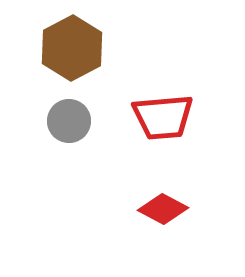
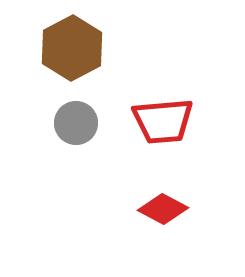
red trapezoid: moved 4 px down
gray circle: moved 7 px right, 2 px down
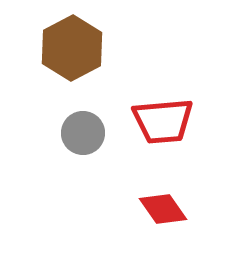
gray circle: moved 7 px right, 10 px down
red diamond: rotated 27 degrees clockwise
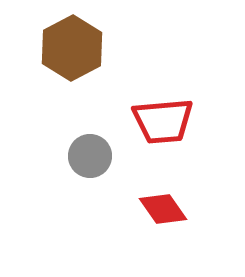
gray circle: moved 7 px right, 23 px down
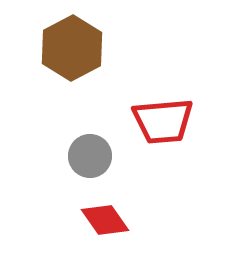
red diamond: moved 58 px left, 11 px down
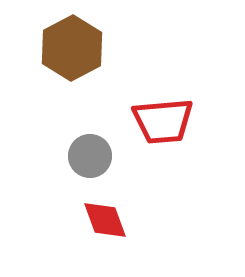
red diamond: rotated 15 degrees clockwise
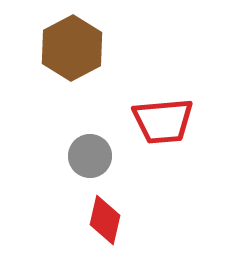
red diamond: rotated 33 degrees clockwise
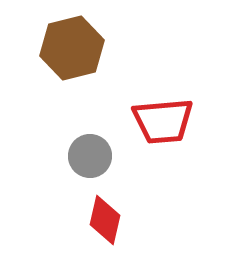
brown hexagon: rotated 14 degrees clockwise
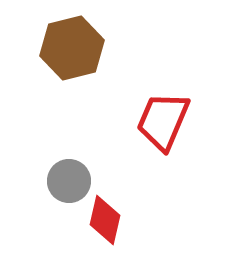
red trapezoid: rotated 118 degrees clockwise
gray circle: moved 21 px left, 25 px down
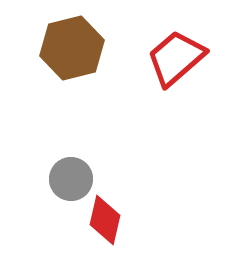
red trapezoid: moved 13 px right, 63 px up; rotated 26 degrees clockwise
gray circle: moved 2 px right, 2 px up
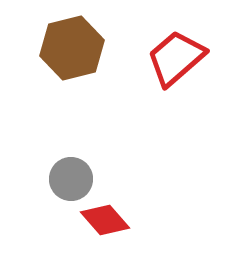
red diamond: rotated 54 degrees counterclockwise
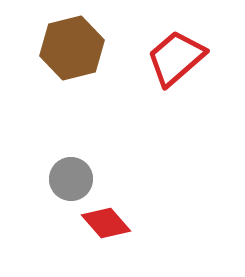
red diamond: moved 1 px right, 3 px down
